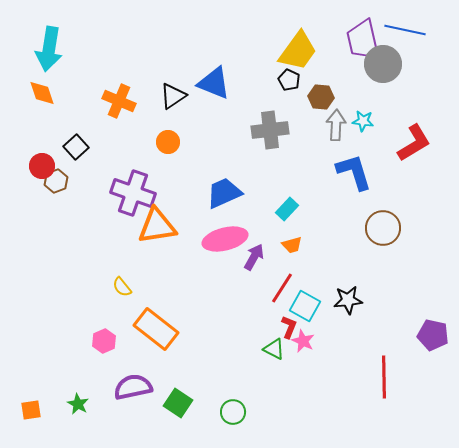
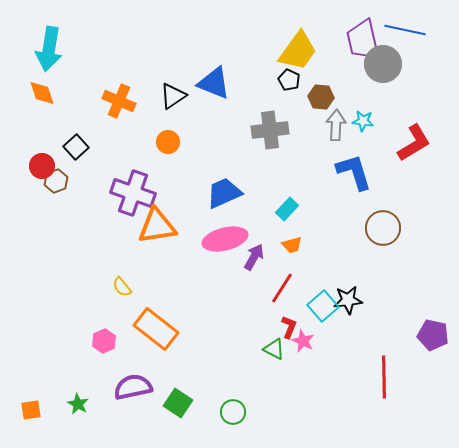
cyan square at (305, 306): moved 18 px right; rotated 20 degrees clockwise
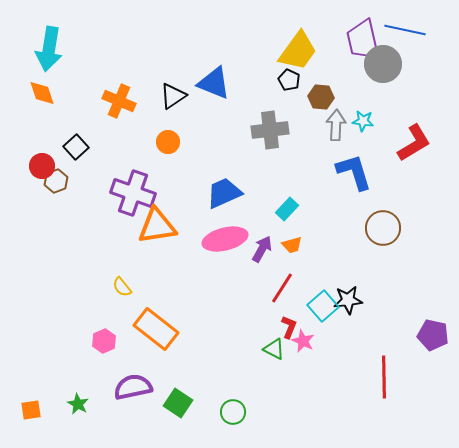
purple arrow at (254, 257): moved 8 px right, 8 px up
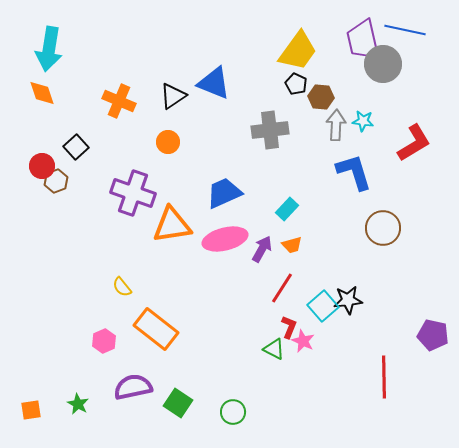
black pentagon at (289, 80): moved 7 px right, 4 px down
orange triangle at (157, 226): moved 15 px right, 1 px up
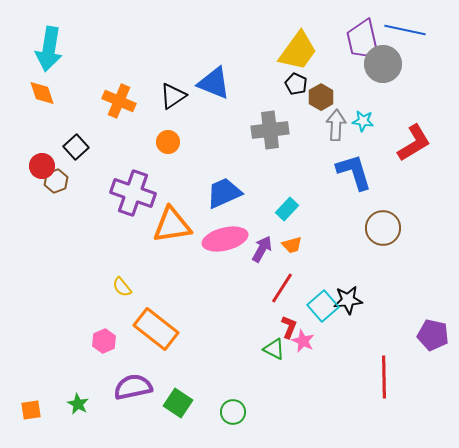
brown hexagon at (321, 97): rotated 25 degrees clockwise
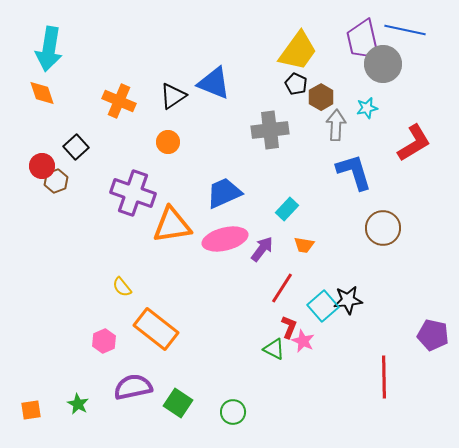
cyan star at (363, 121): moved 4 px right, 13 px up; rotated 20 degrees counterclockwise
orange trapezoid at (292, 245): moved 12 px right; rotated 25 degrees clockwise
purple arrow at (262, 249): rotated 8 degrees clockwise
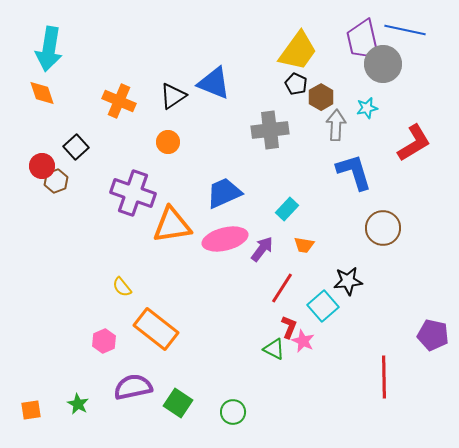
black star at (348, 300): moved 19 px up
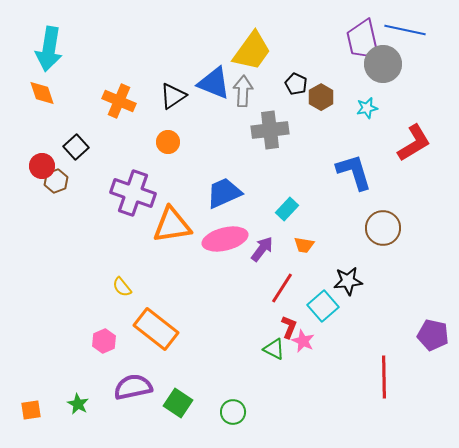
yellow trapezoid at (298, 51): moved 46 px left
gray arrow at (336, 125): moved 93 px left, 34 px up
